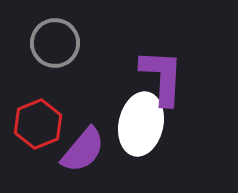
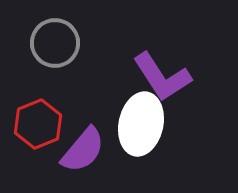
purple L-shape: rotated 144 degrees clockwise
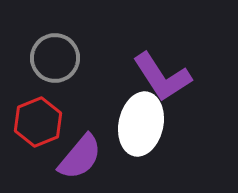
gray circle: moved 15 px down
red hexagon: moved 2 px up
purple semicircle: moved 3 px left, 7 px down
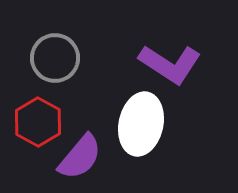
purple L-shape: moved 8 px right, 13 px up; rotated 24 degrees counterclockwise
red hexagon: rotated 9 degrees counterclockwise
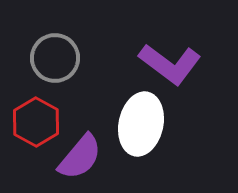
purple L-shape: rotated 4 degrees clockwise
red hexagon: moved 2 px left
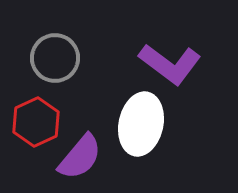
red hexagon: rotated 6 degrees clockwise
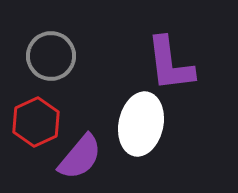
gray circle: moved 4 px left, 2 px up
purple L-shape: rotated 46 degrees clockwise
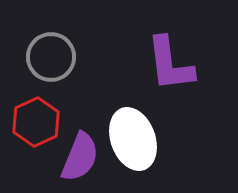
gray circle: moved 1 px down
white ellipse: moved 8 px left, 15 px down; rotated 32 degrees counterclockwise
purple semicircle: rotated 18 degrees counterclockwise
